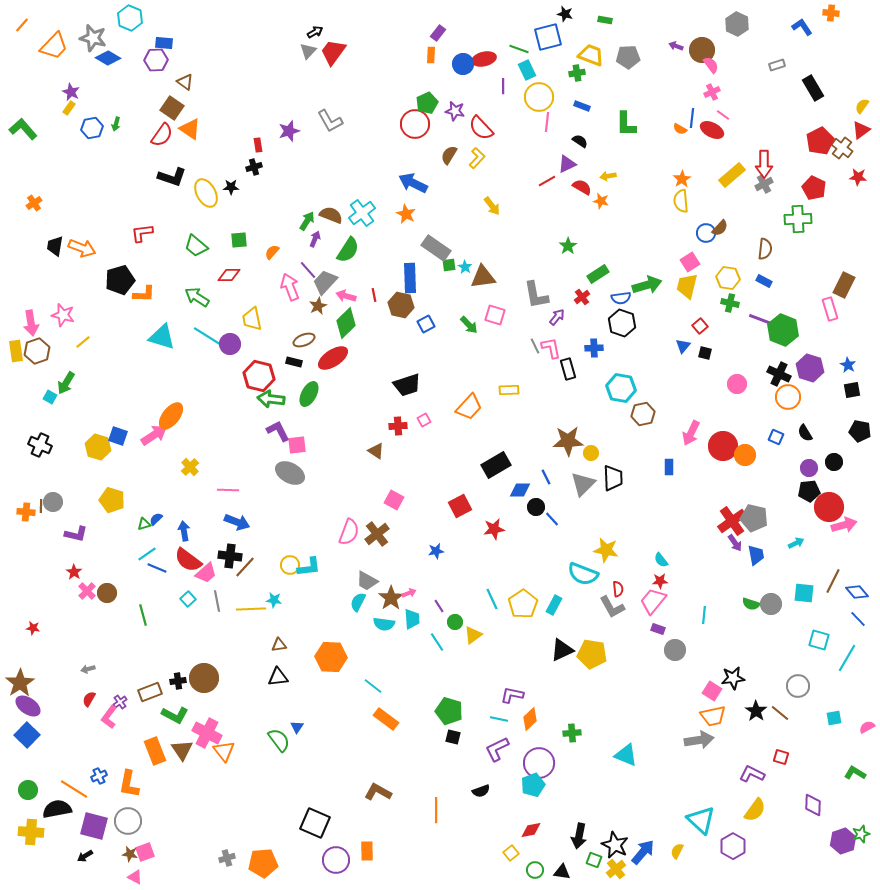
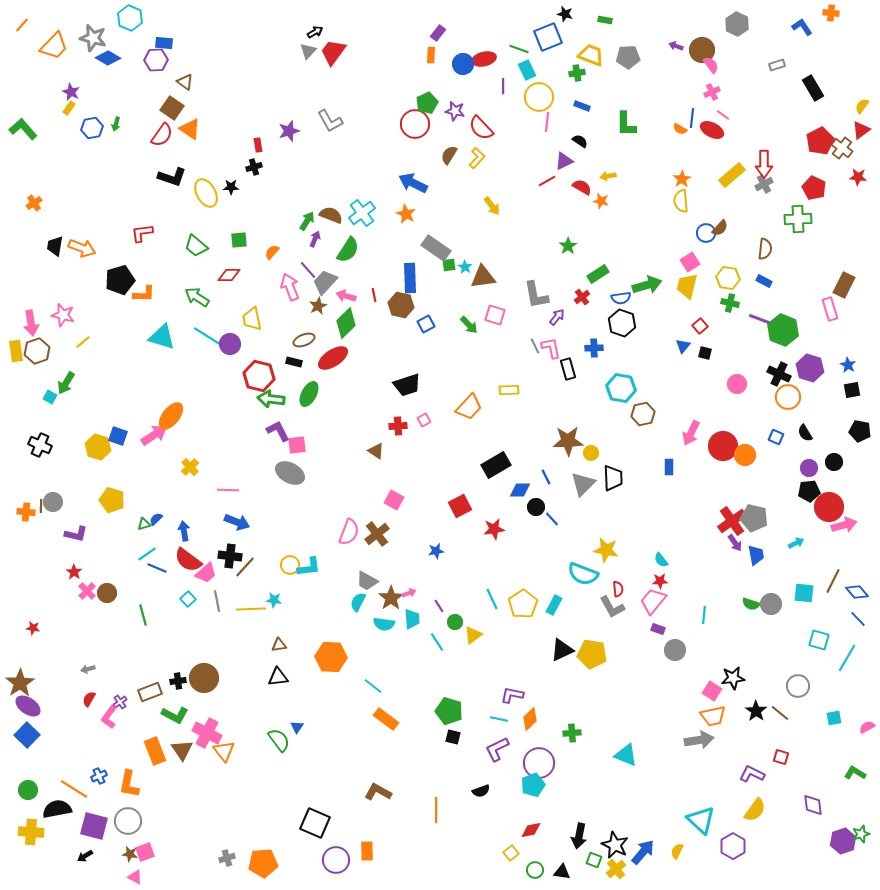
blue square at (548, 37): rotated 8 degrees counterclockwise
purple triangle at (567, 164): moved 3 px left, 3 px up
purple diamond at (813, 805): rotated 10 degrees counterclockwise
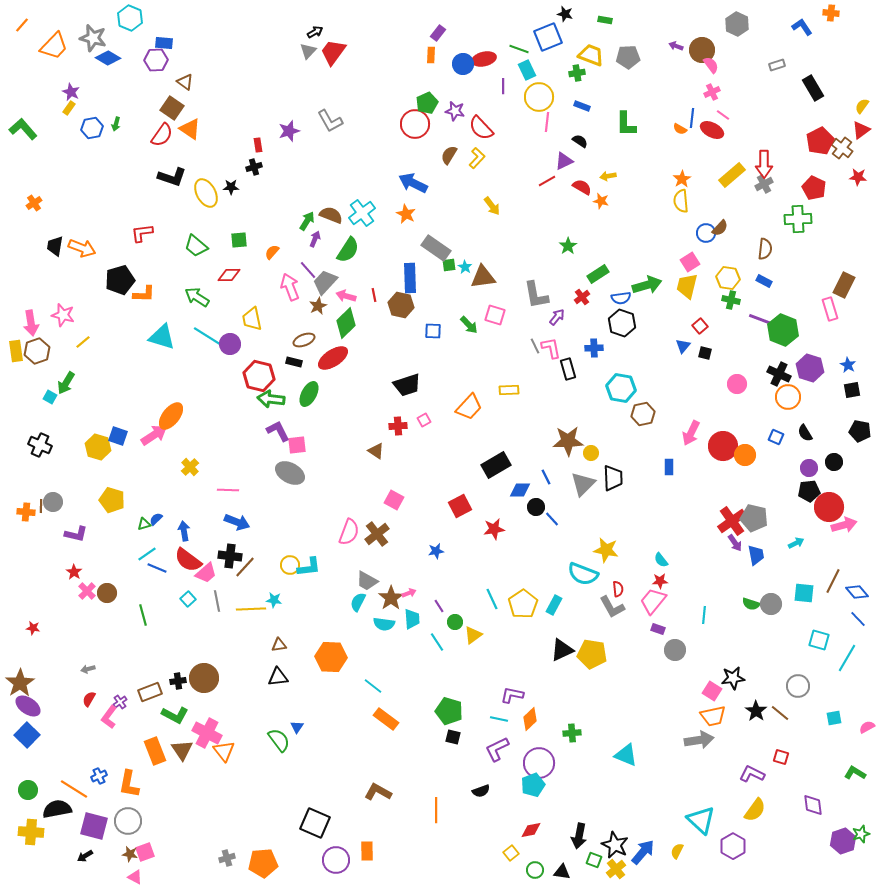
green cross at (730, 303): moved 1 px right, 3 px up
blue square at (426, 324): moved 7 px right, 7 px down; rotated 30 degrees clockwise
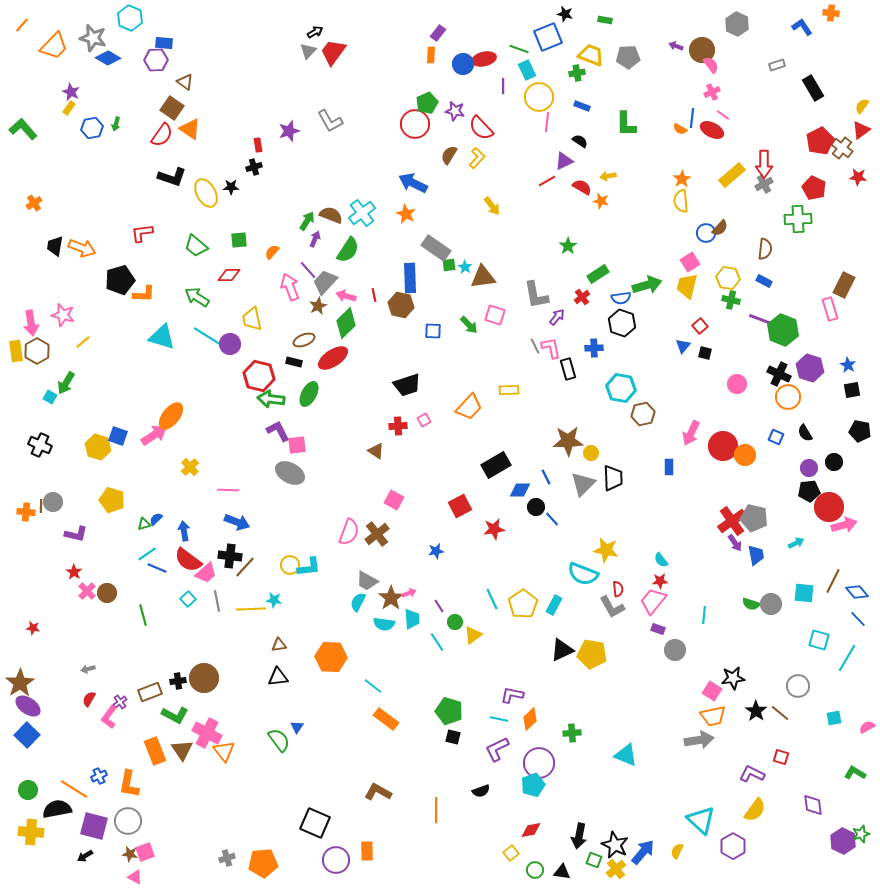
brown hexagon at (37, 351): rotated 10 degrees counterclockwise
purple hexagon at (843, 841): rotated 15 degrees counterclockwise
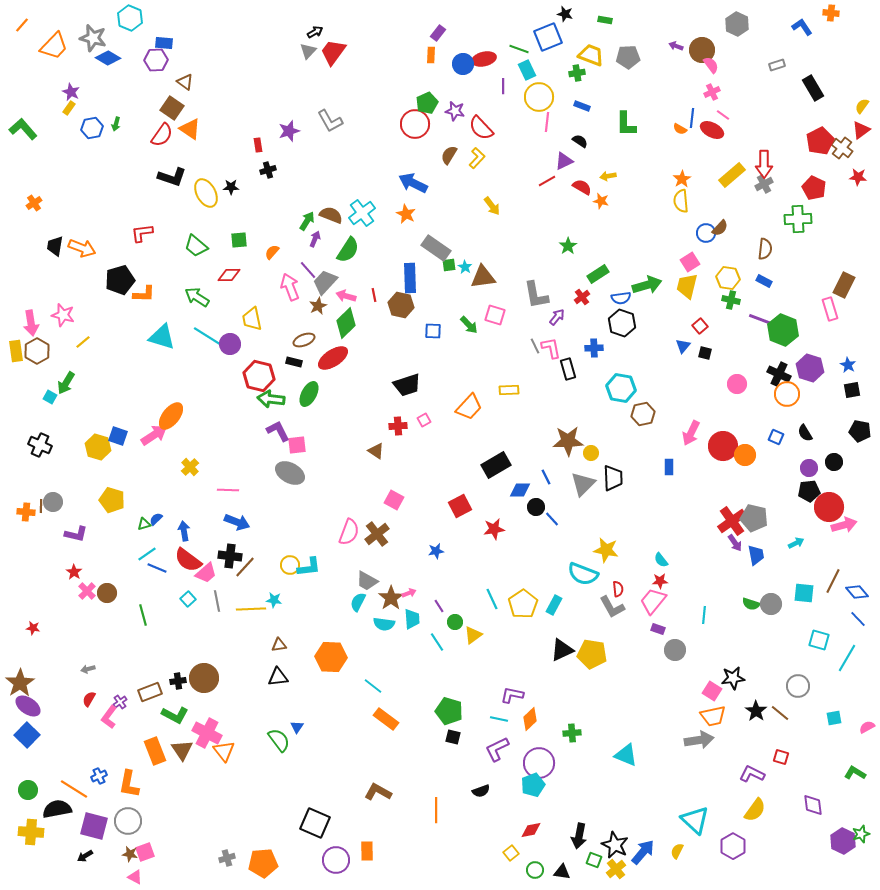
black cross at (254, 167): moved 14 px right, 3 px down
orange circle at (788, 397): moved 1 px left, 3 px up
cyan triangle at (701, 820): moved 6 px left
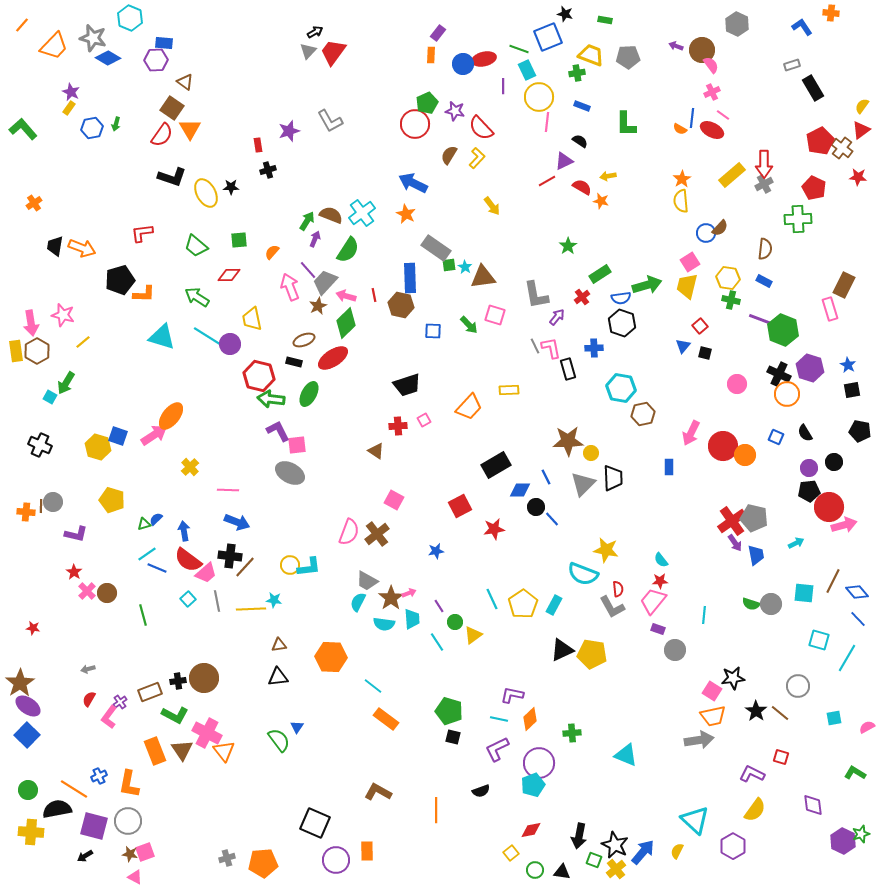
gray rectangle at (777, 65): moved 15 px right
orange triangle at (190, 129): rotated 25 degrees clockwise
green rectangle at (598, 274): moved 2 px right
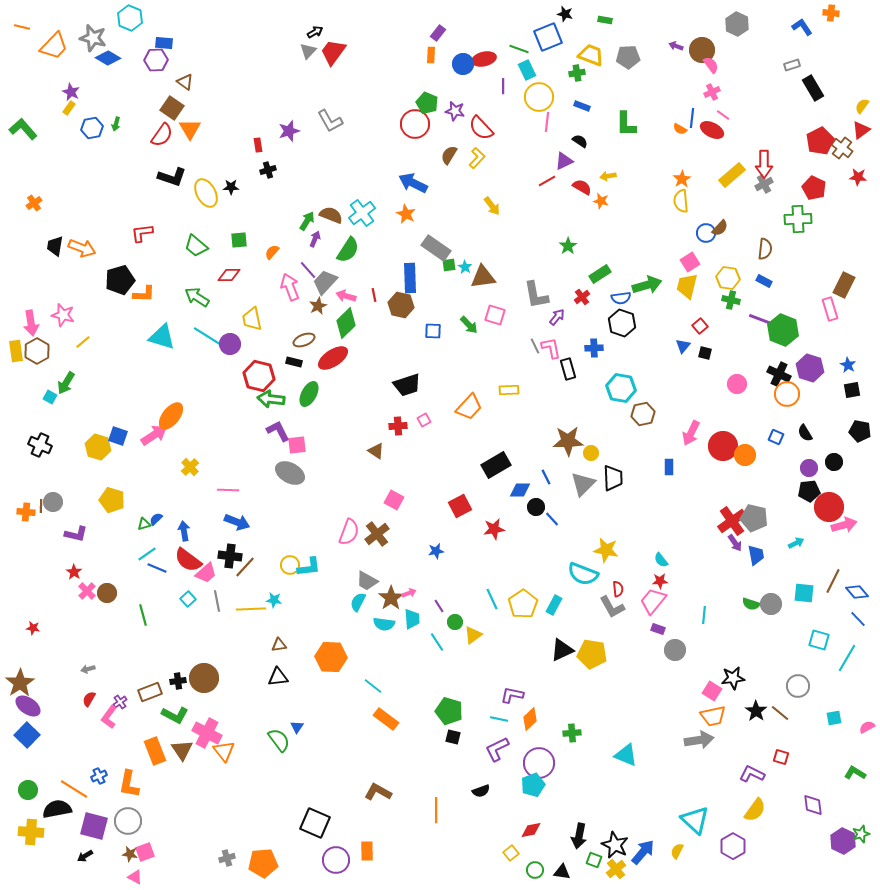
orange line at (22, 25): moved 2 px down; rotated 63 degrees clockwise
green pentagon at (427, 103): rotated 25 degrees counterclockwise
